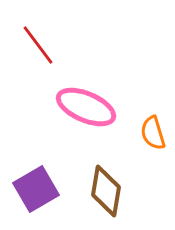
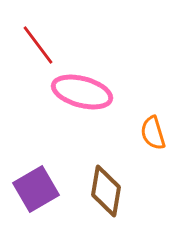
pink ellipse: moved 4 px left, 15 px up; rotated 8 degrees counterclockwise
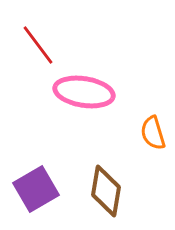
pink ellipse: moved 2 px right; rotated 6 degrees counterclockwise
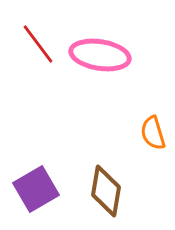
red line: moved 1 px up
pink ellipse: moved 16 px right, 37 px up
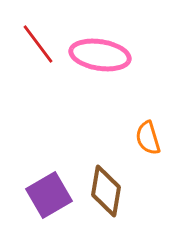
orange semicircle: moved 5 px left, 5 px down
purple square: moved 13 px right, 6 px down
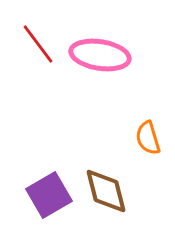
brown diamond: rotated 24 degrees counterclockwise
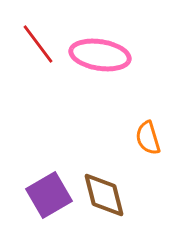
brown diamond: moved 2 px left, 4 px down
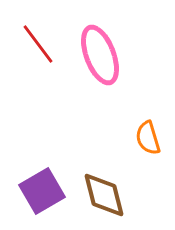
pink ellipse: rotated 60 degrees clockwise
purple square: moved 7 px left, 4 px up
